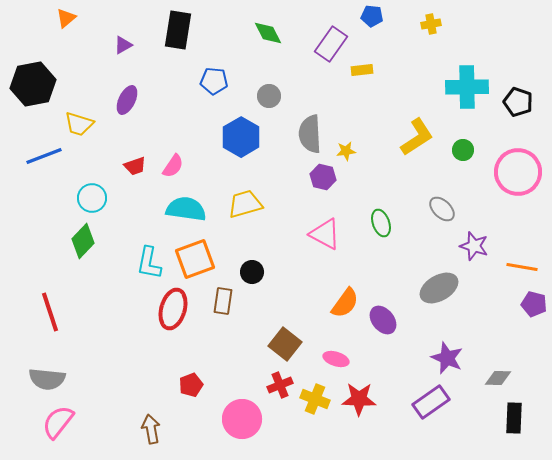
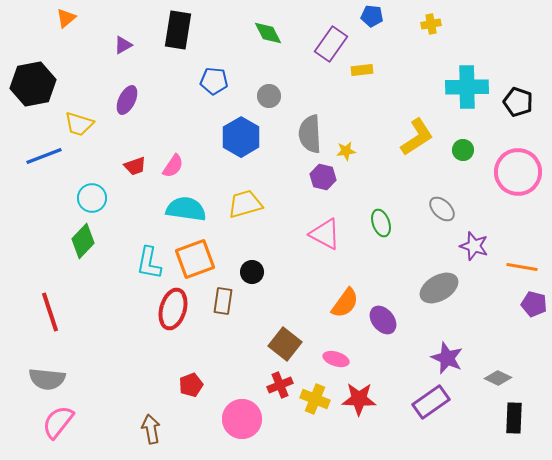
gray diamond at (498, 378): rotated 24 degrees clockwise
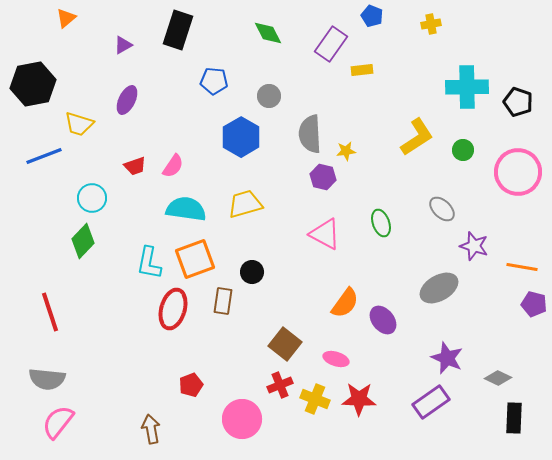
blue pentagon at (372, 16): rotated 15 degrees clockwise
black rectangle at (178, 30): rotated 9 degrees clockwise
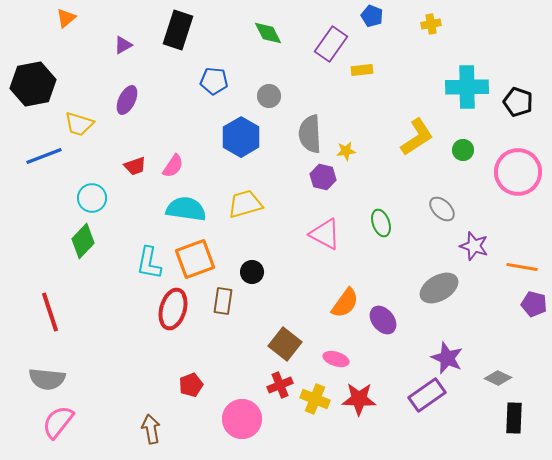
purple rectangle at (431, 402): moved 4 px left, 7 px up
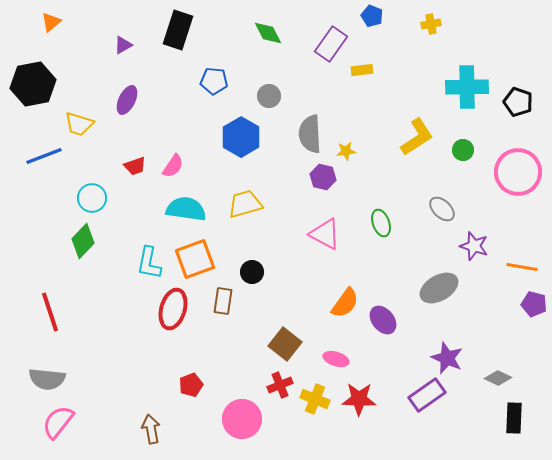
orange triangle at (66, 18): moved 15 px left, 4 px down
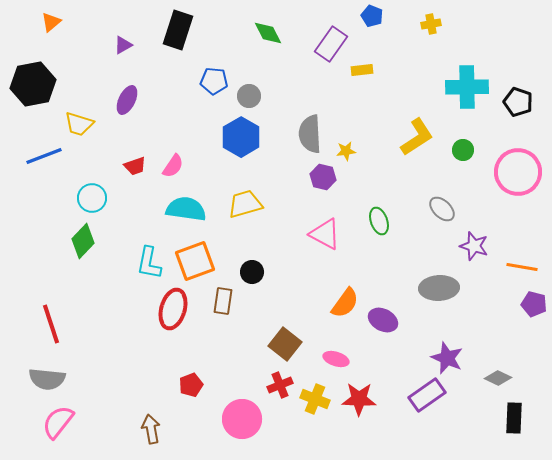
gray circle at (269, 96): moved 20 px left
green ellipse at (381, 223): moved 2 px left, 2 px up
orange square at (195, 259): moved 2 px down
gray ellipse at (439, 288): rotated 27 degrees clockwise
red line at (50, 312): moved 1 px right, 12 px down
purple ellipse at (383, 320): rotated 24 degrees counterclockwise
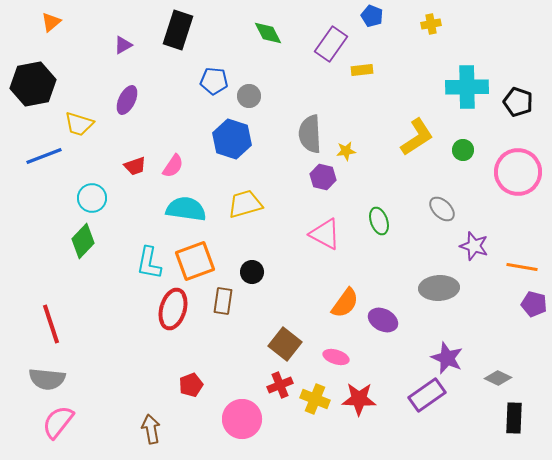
blue hexagon at (241, 137): moved 9 px left, 2 px down; rotated 12 degrees counterclockwise
pink ellipse at (336, 359): moved 2 px up
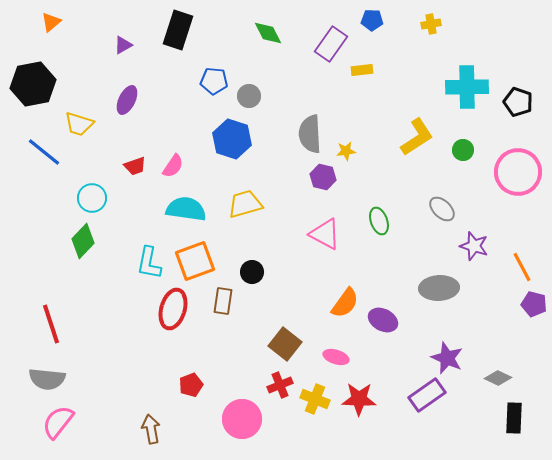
blue pentagon at (372, 16): moved 4 px down; rotated 20 degrees counterclockwise
blue line at (44, 156): moved 4 px up; rotated 60 degrees clockwise
orange line at (522, 267): rotated 52 degrees clockwise
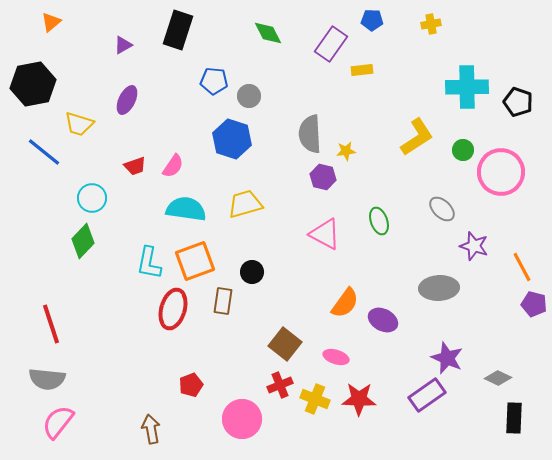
pink circle at (518, 172): moved 17 px left
